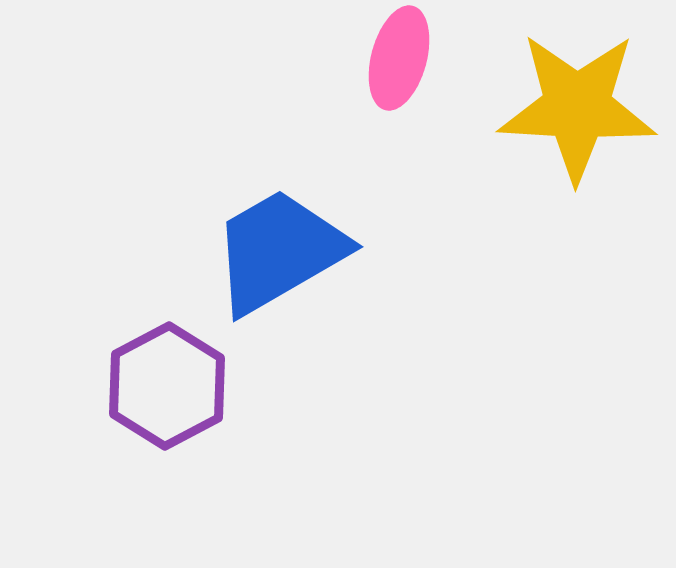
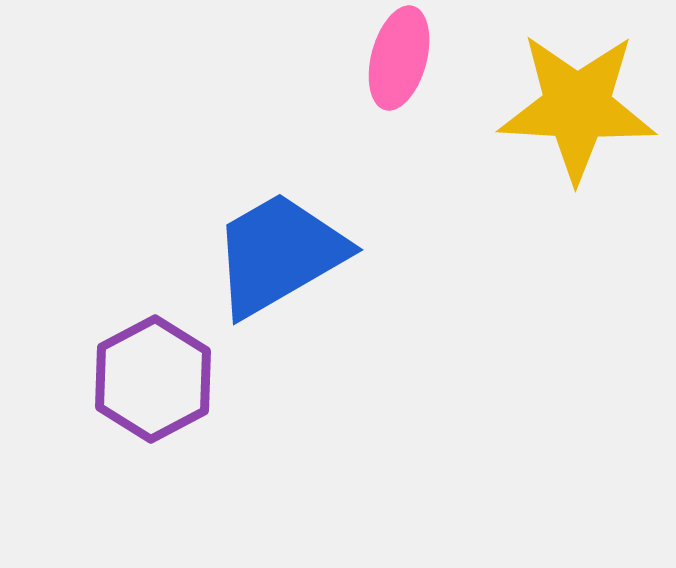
blue trapezoid: moved 3 px down
purple hexagon: moved 14 px left, 7 px up
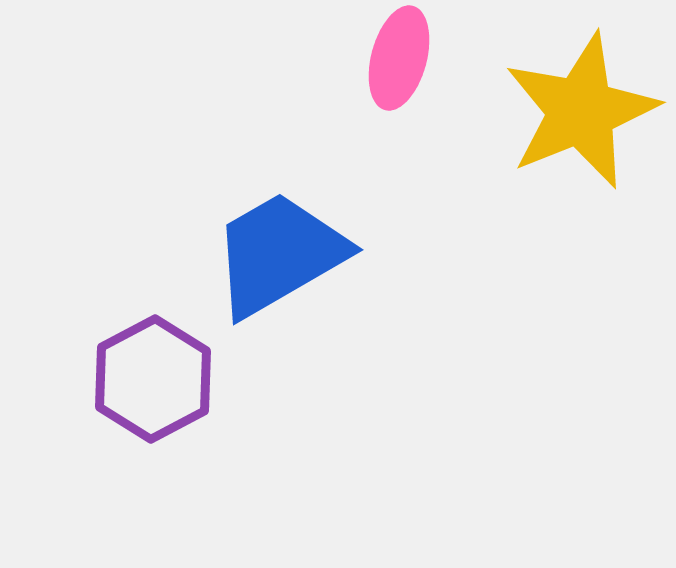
yellow star: moved 4 px right, 4 px down; rotated 25 degrees counterclockwise
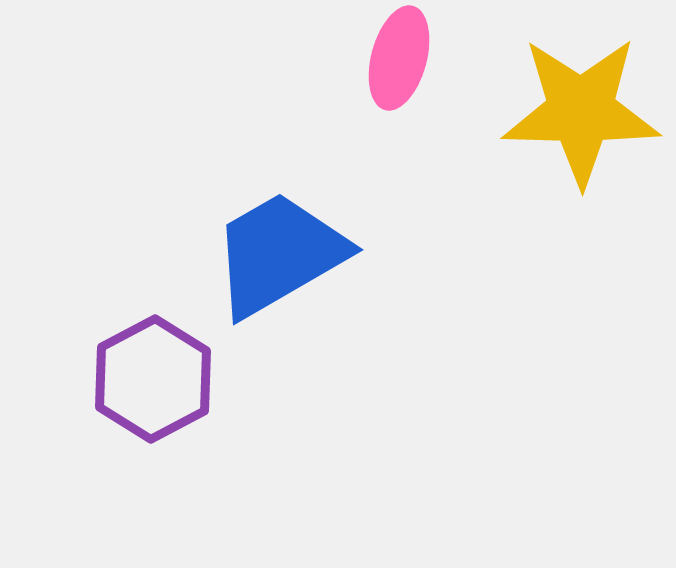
yellow star: rotated 23 degrees clockwise
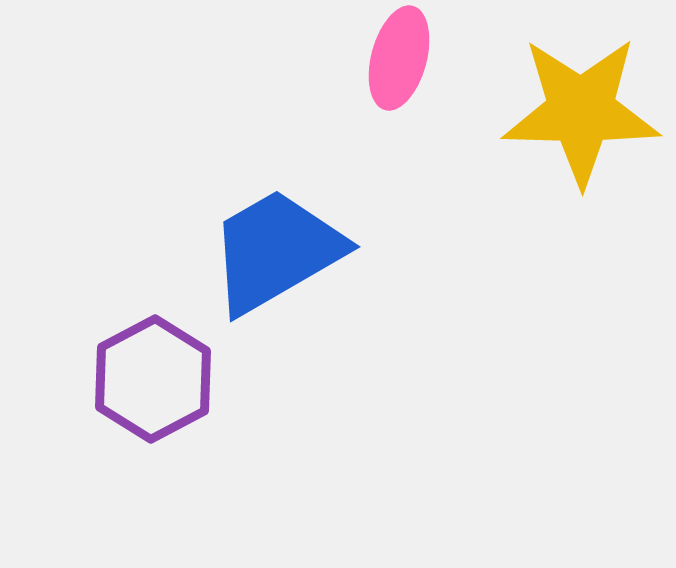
blue trapezoid: moved 3 px left, 3 px up
